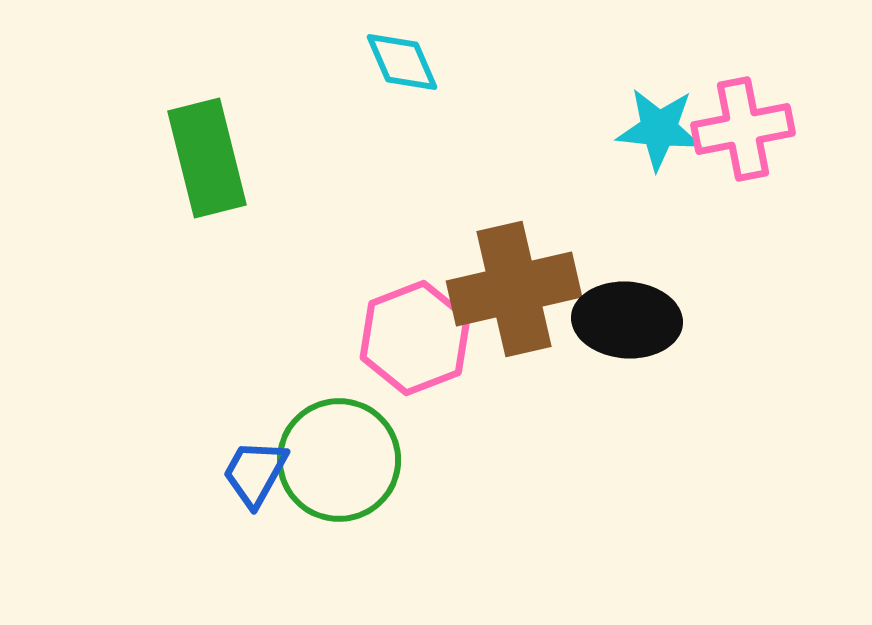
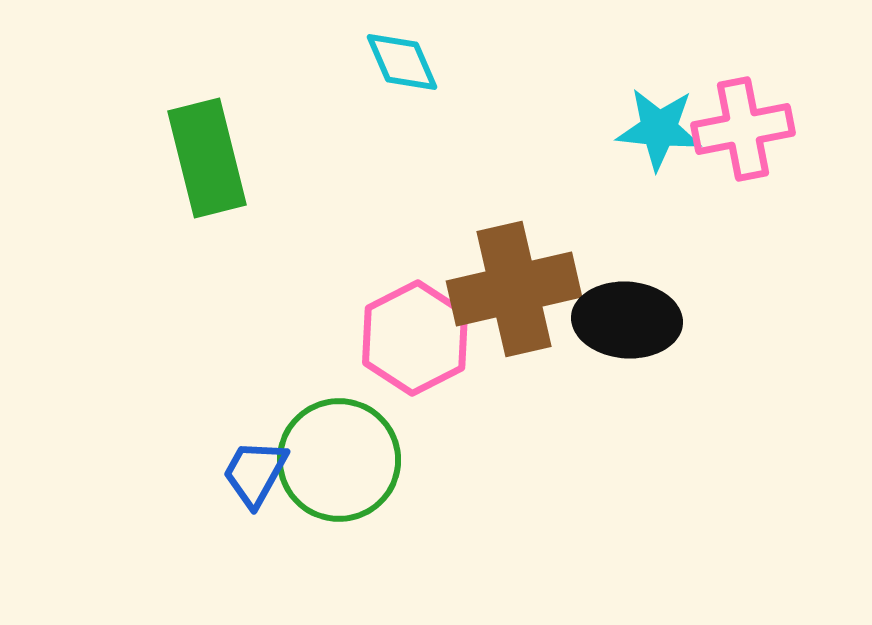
pink hexagon: rotated 6 degrees counterclockwise
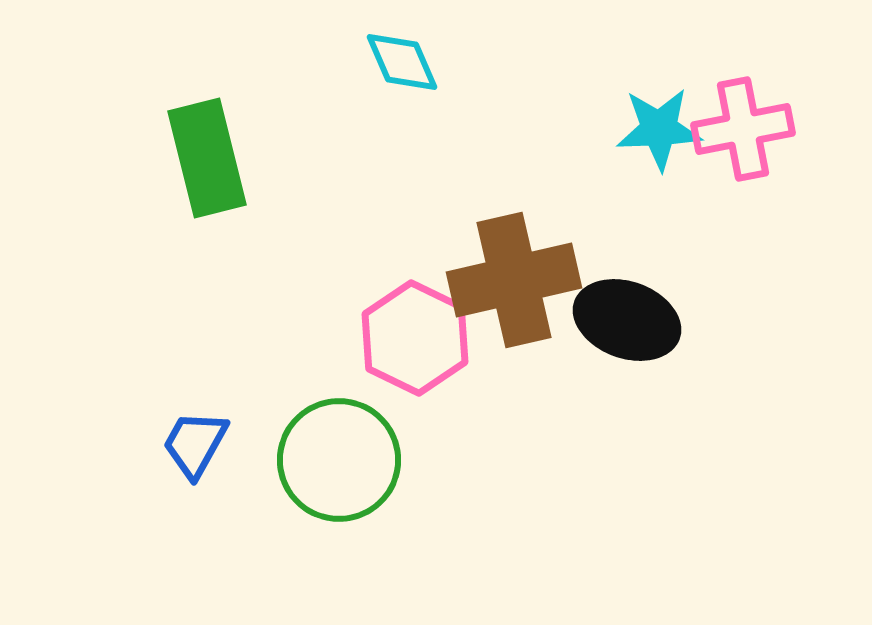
cyan star: rotated 8 degrees counterclockwise
brown cross: moved 9 px up
black ellipse: rotated 16 degrees clockwise
pink hexagon: rotated 7 degrees counterclockwise
blue trapezoid: moved 60 px left, 29 px up
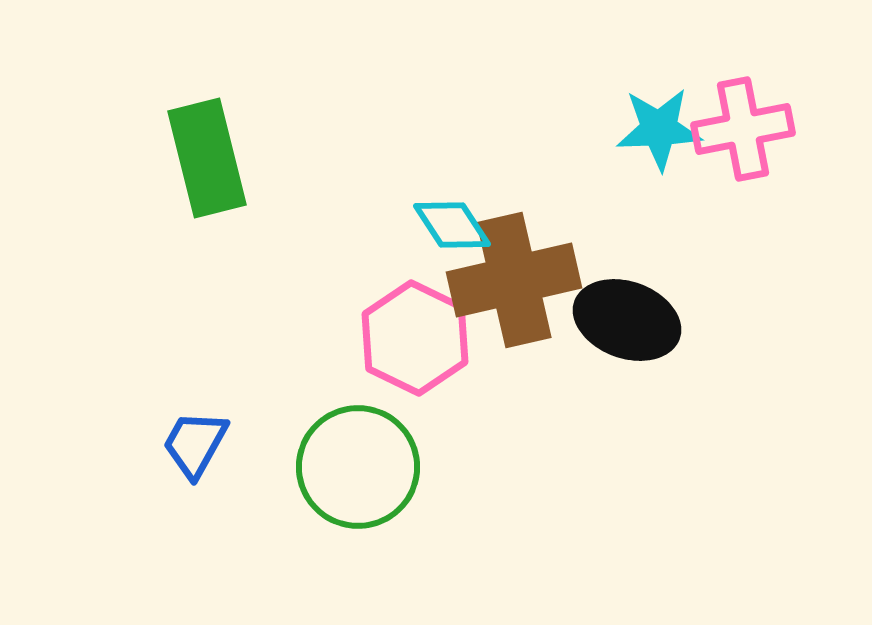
cyan diamond: moved 50 px right, 163 px down; rotated 10 degrees counterclockwise
green circle: moved 19 px right, 7 px down
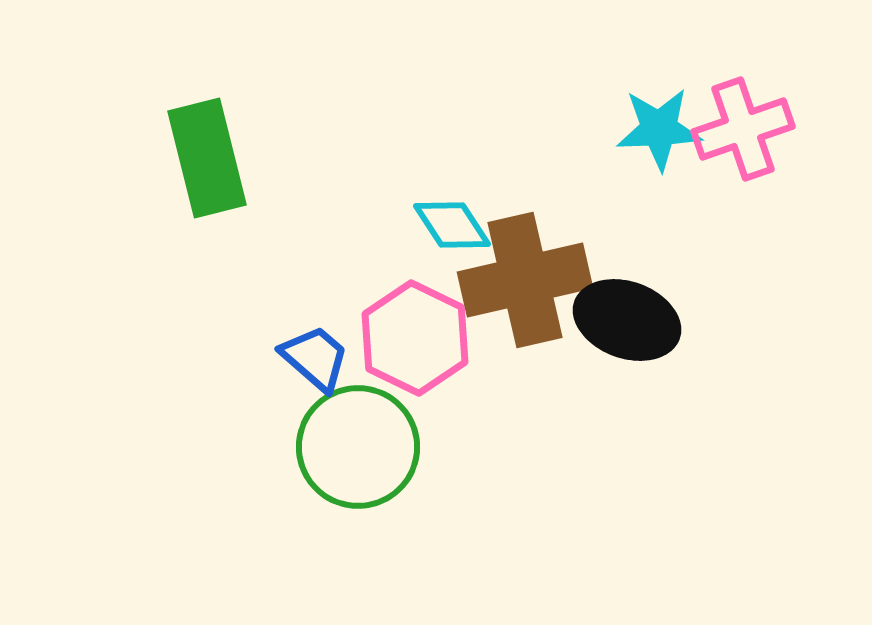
pink cross: rotated 8 degrees counterclockwise
brown cross: moved 11 px right
blue trapezoid: moved 120 px right, 86 px up; rotated 102 degrees clockwise
green circle: moved 20 px up
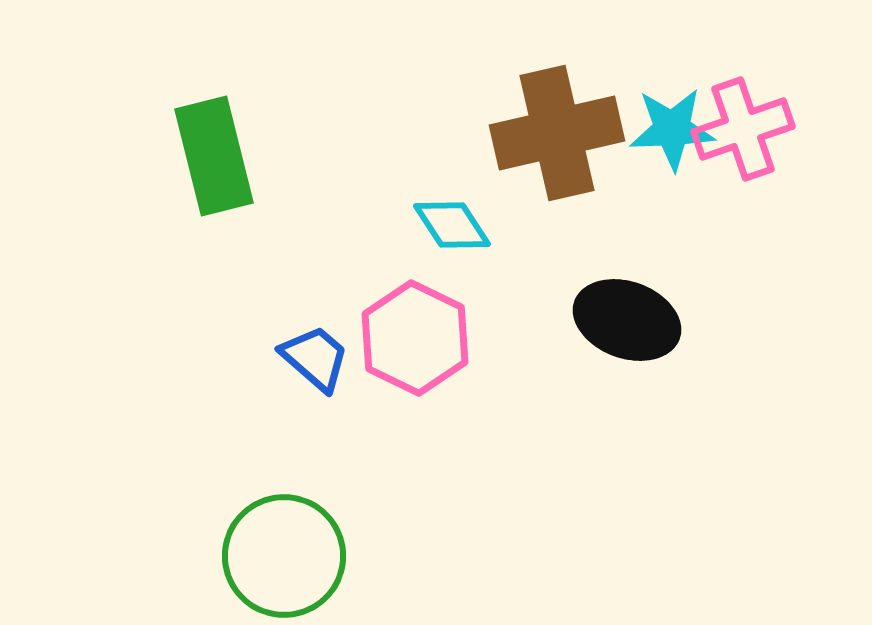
cyan star: moved 13 px right
green rectangle: moved 7 px right, 2 px up
brown cross: moved 32 px right, 147 px up
green circle: moved 74 px left, 109 px down
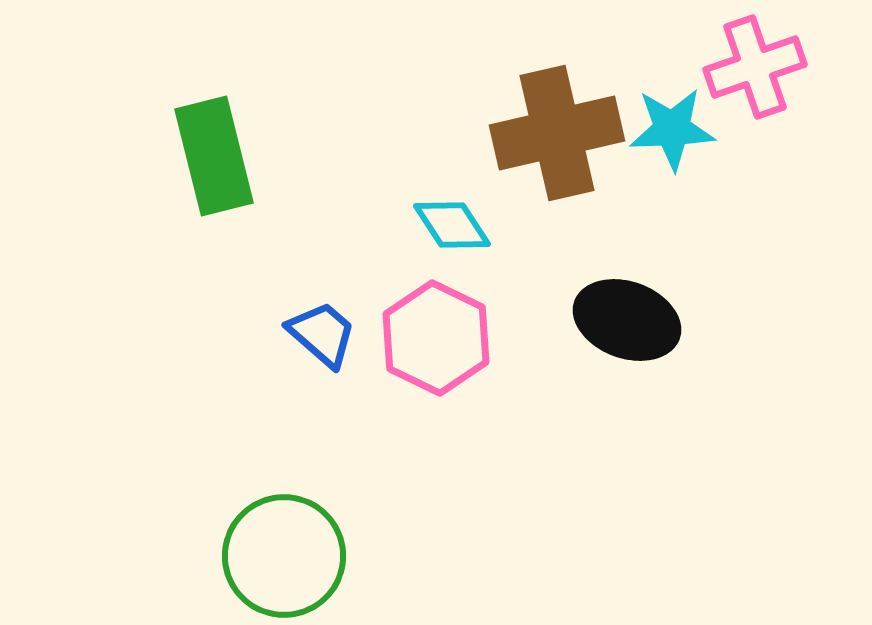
pink cross: moved 12 px right, 62 px up
pink hexagon: moved 21 px right
blue trapezoid: moved 7 px right, 24 px up
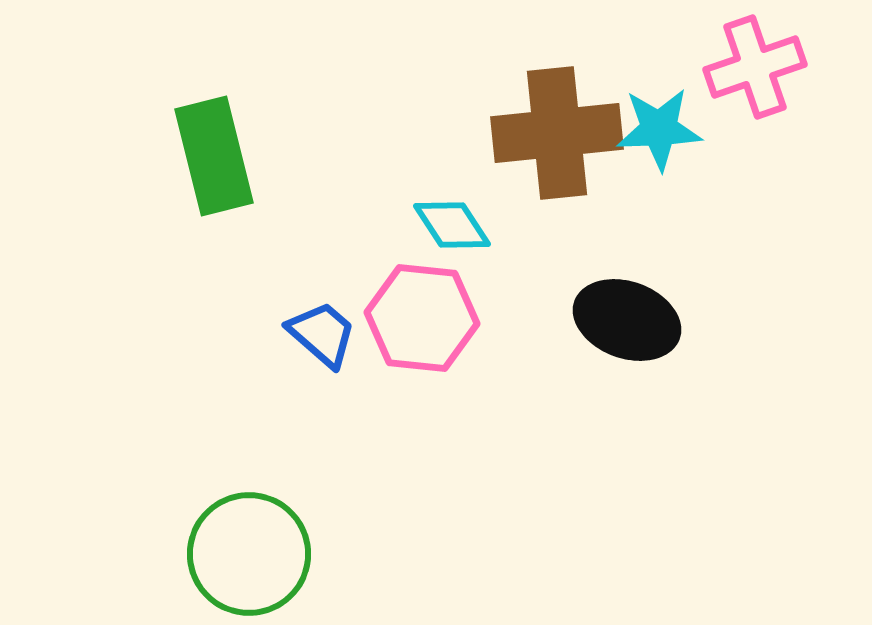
cyan star: moved 13 px left
brown cross: rotated 7 degrees clockwise
pink hexagon: moved 14 px left, 20 px up; rotated 20 degrees counterclockwise
green circle: moved 35 px left, 2 px up
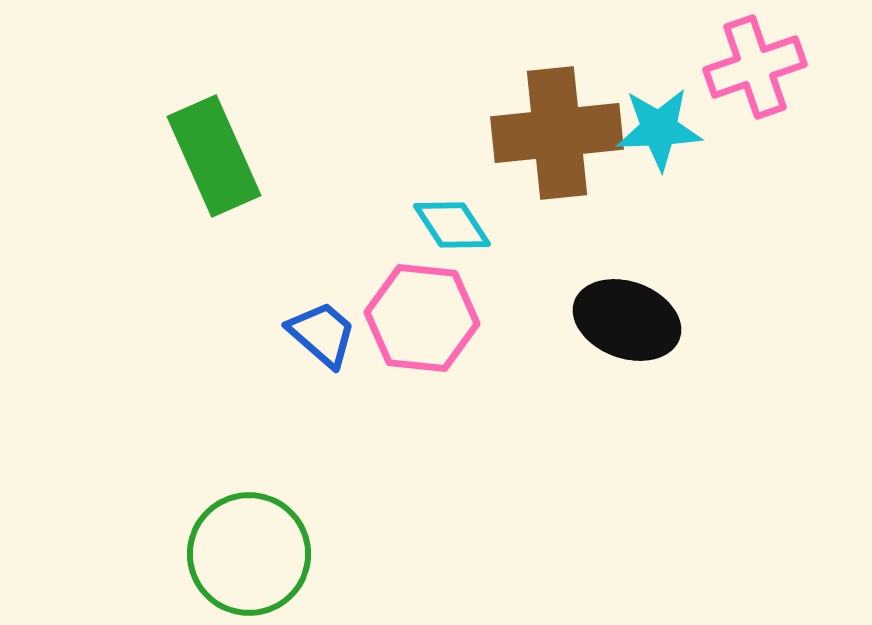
green rectangle: rotated 10 degrees counterclockwise
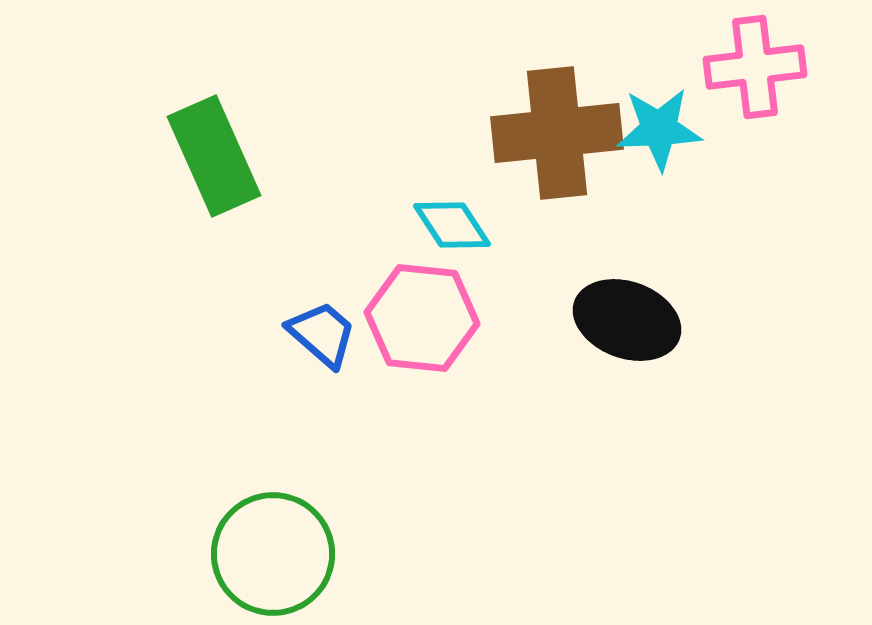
pink cross: rotated 12 degrees clockwise
green circle: moved 24 px right
